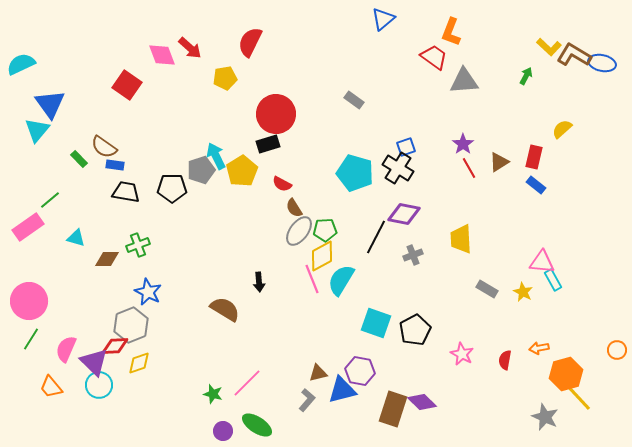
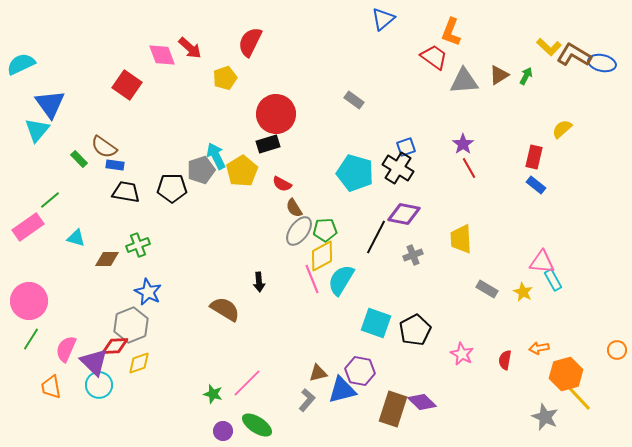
yellow pentagon at (225, 78): rotated 10 degrees counterclockwise
brown triangle at (499, 162): moved 87 px up
orange trapezoid at (51, 387): rotated 30 degrees clockwise
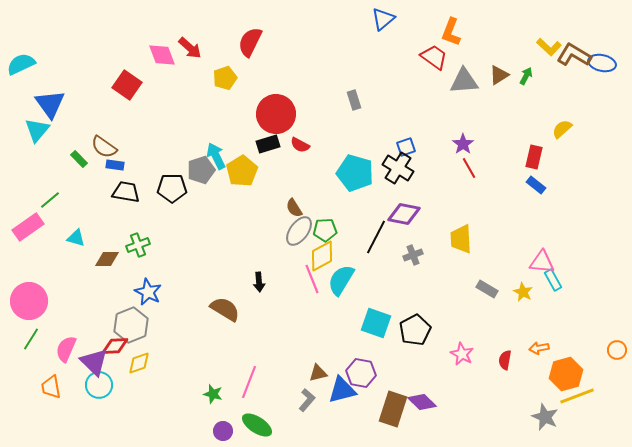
gray rectangle at (354, 100): rotated 36 degrees clockwise
red semicircle at (282, 184): moved 18 px right, 39 px up
purple hexagon at (360, 371): moved 1 px right, 2 px down
pink line at (247, 383): moved 2 px right, 1 px up; rotated 24 degrees counterclockwise
yellow line at (577, 396): rotated 68 degrees counterclockwise
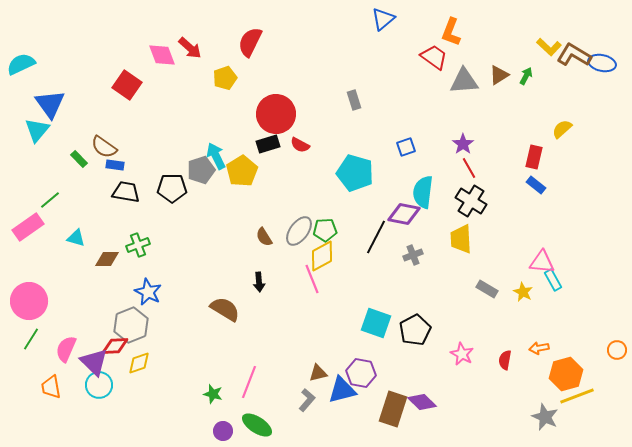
black cross at (398, 168): moved 73 px right, 33 px down
brown semicircle at (294, 208): moved 30 px left, 29 px down
cyan semicircle at (341, 280): moved 82 px right, 88 px up; rotated 24 degrees counterclockwise
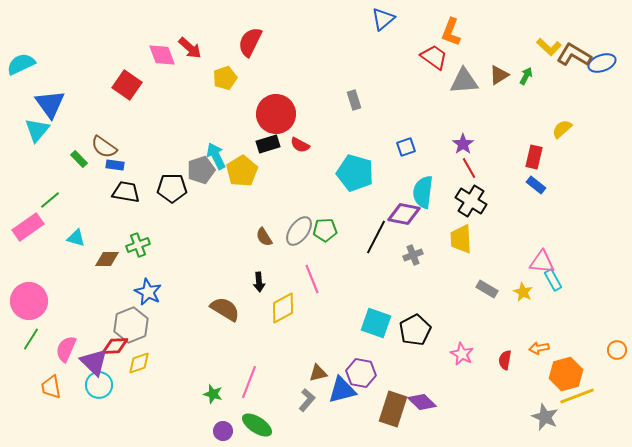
blue ellipse at (602, 63): rotated 32 degrees counterclockwise
yellow diamond at (322, 256): moved 39 px left, 52 px down
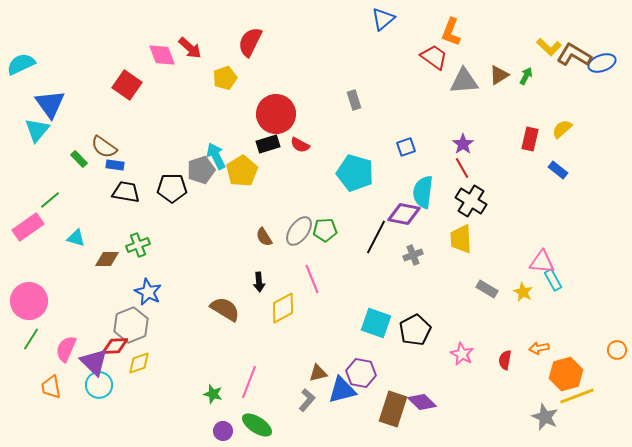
red rectangle at (534, 157): moved 4 px left, 18 px up
red line at (469, 168): moved 7 px left
blue rectangle at (536, 185): moved 22 px right, 15 px up
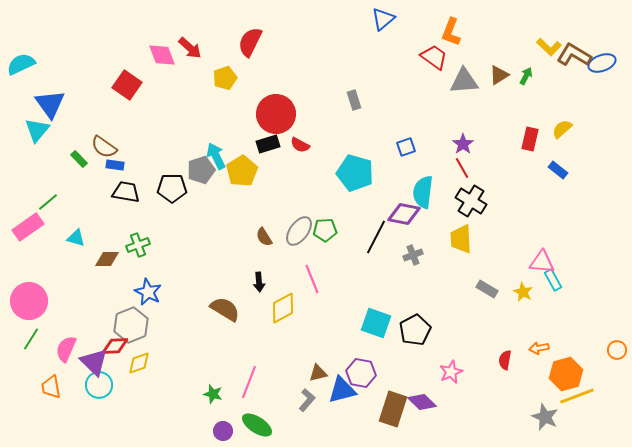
green line at (50, 200): moved 2 px left, 2 px down
pink star at (462, 354): moved 11 px left, 18 px down; rotated 20 degrees clockwise
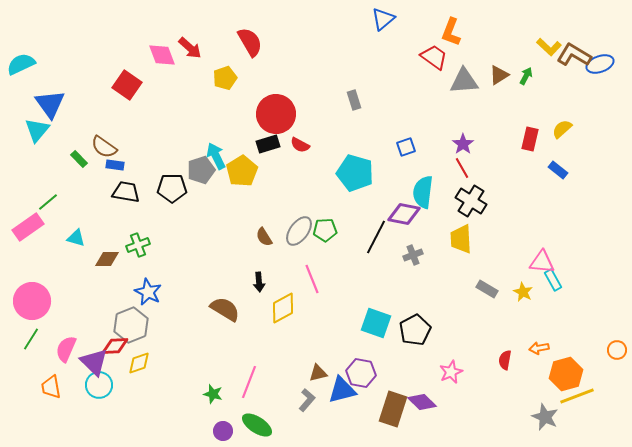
red semicircle at (250, 42): rotated 124 degrees clockwise
blue ellipse at (602, 63): moved 2 px left, 1 px down
pink circle at (29, 301): moved 3 px right
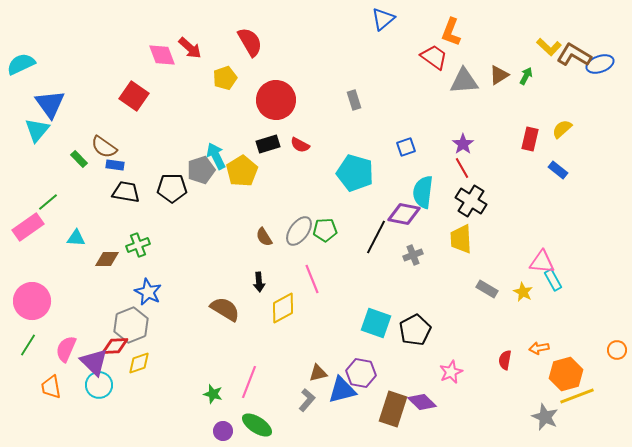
red square at (127, 85): moved 7 px right, 11 px down
red circle at (276, 114): moved 14 px up
cyan triangle at (76, 238): rotated 12 degrees counterclockwise
green line at (31, 339): moved 3 px left, 6 px down
